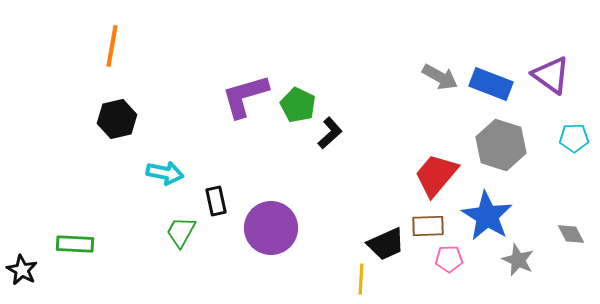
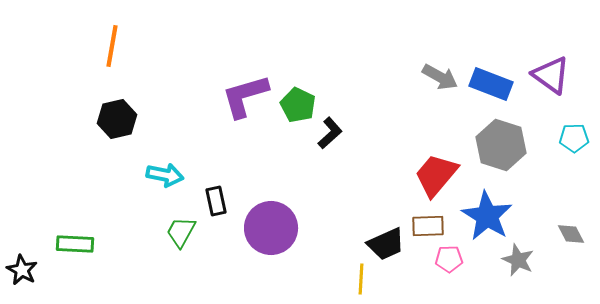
cyan arrow: moved 2 px down
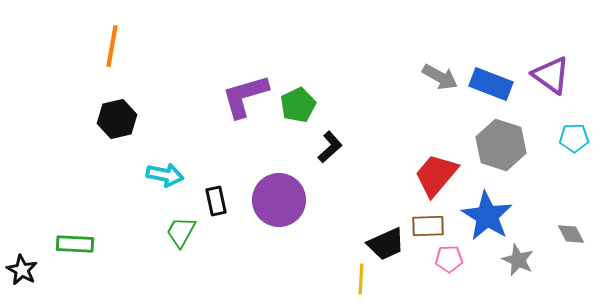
green pentagon: rotated 20 degrees clockwise
black L-shape: moved 14 px down
purple circle: moved 8 px right, 28 px up
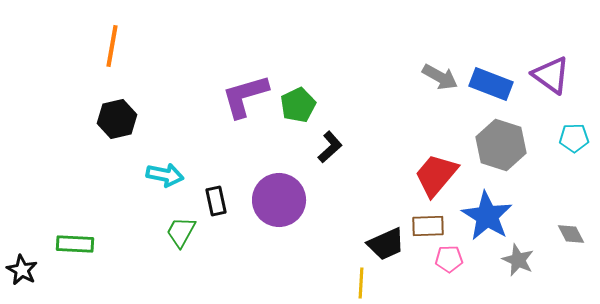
yellow line: moved 4 px down
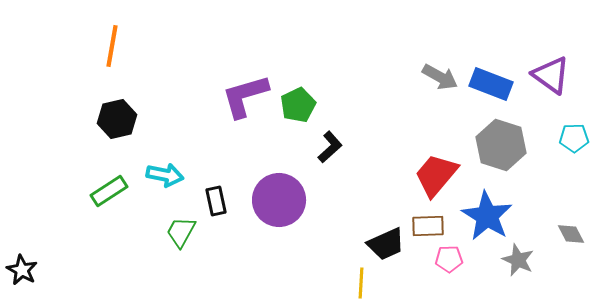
green rectangle: moved 34 px right, 53 px up; rotated 36 degrees counterclockwise
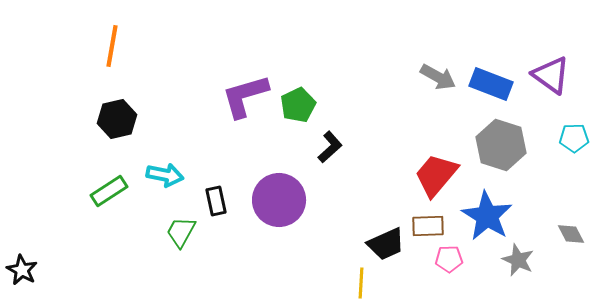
gray arrow: moved 2 px left
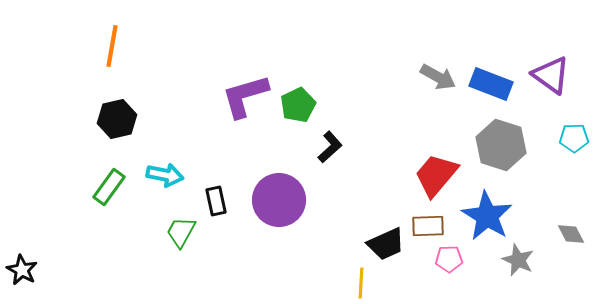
green rectangle: moved 4 px up; rotated 21 degrees counterclockwise
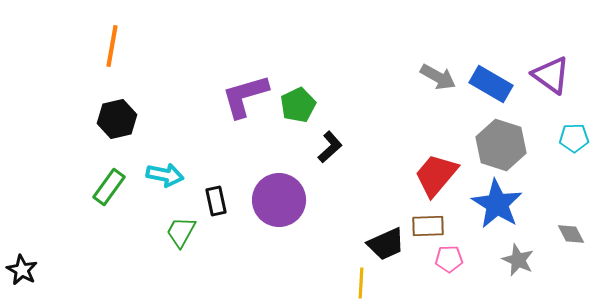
blue rectangle: rotated 9 degrees clockwise
blue star: moved 10 px right, 12 px up
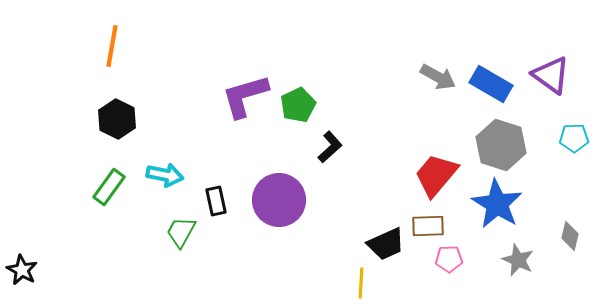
black hexagon: rotated 21 degrees counterclockwise
gray diamond: moved 1 px left, 2 px down; rotated 40 degrees clockwise
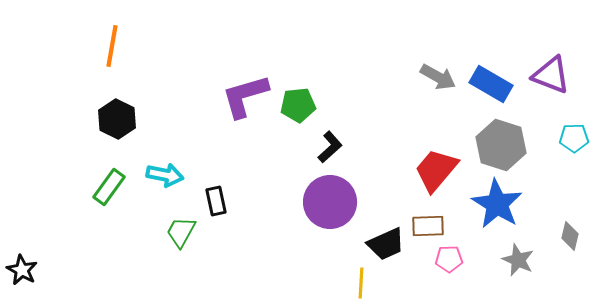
purple triangle: rotated 15 degrees counterclockwise
green pentagon: rotated 20 degrees clockwise
red trapezoid: moved 5 px up
purple circle: moved 51 px right, 2 px down
